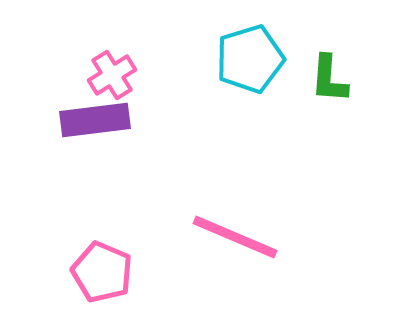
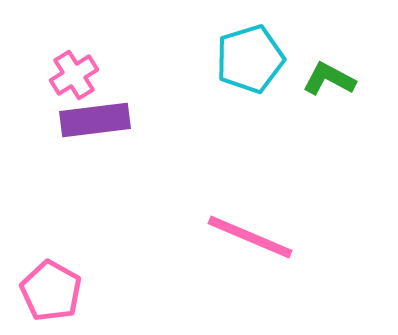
pink cross: moved 38 px left
green L-shape: rotated 114 degrees clockwise
pink line: moved 15 px right
pink pentagon: moved 51 px left, 19 px down; rotated 6 degrees clockwise
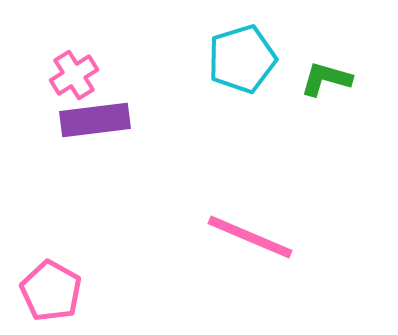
cyan pentagon: moved 8 px left
green L-shape: moved 3 px left; rotated 12 degrees counterclockwise
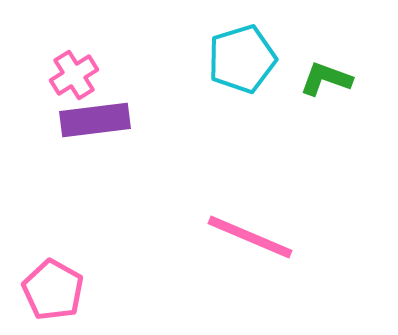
green L-shape: rotated 4 degrees clockwise
pink pentagon: moved 2 px right, 1 px up
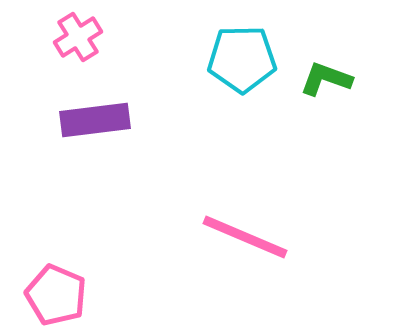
cyan pentagon: rotated 16 degrees clockwise
pink cross: moved 4 px right, 38 px up
pink line: moved 5 px left
pink pentagon: moved 3 px right, 5 px down; rotated 6 degrees counterclockwise
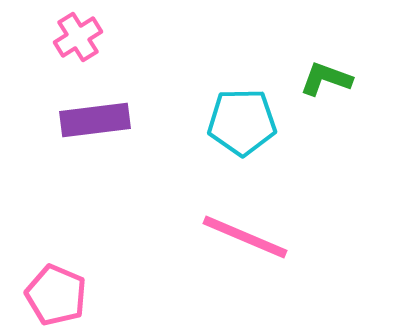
cyan pentagon: moved 63 px down
